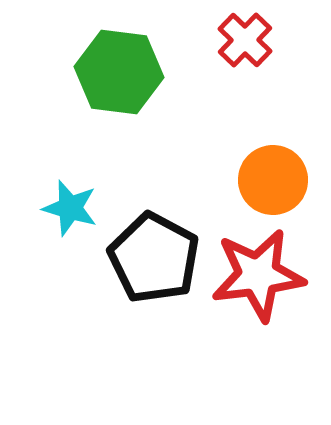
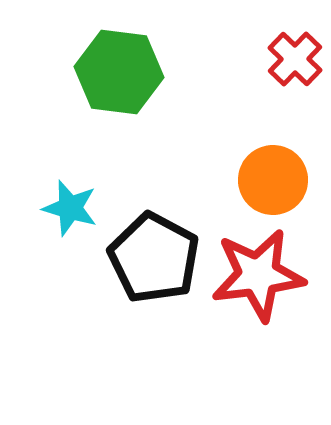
red cross: moved 50 px right, 19 px down
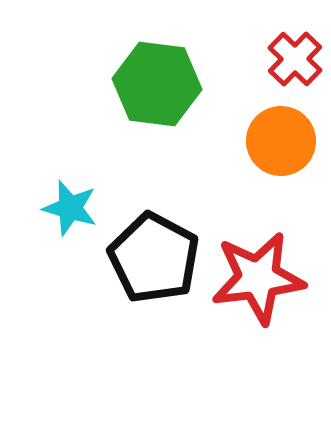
green hexagon: moved 38 px right, 12 px down
orange circle: moved 8 px right, 39 px up
red star: moved 3 px down
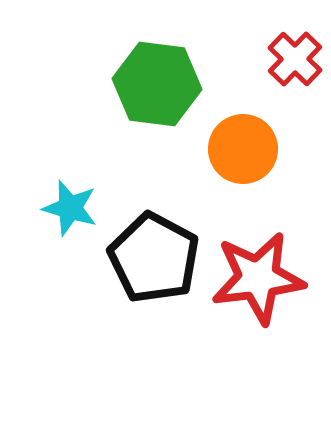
orange circle: moved 38 px left, 8 px down
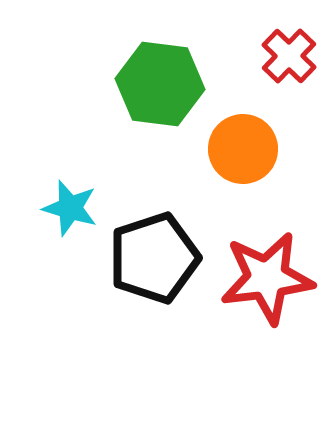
red cross: moved 6 px left, 3 px up
green hexagon: moved 3 px right
black pentagon: rotated 26 degrees clockwise
red star: moved 9 px right
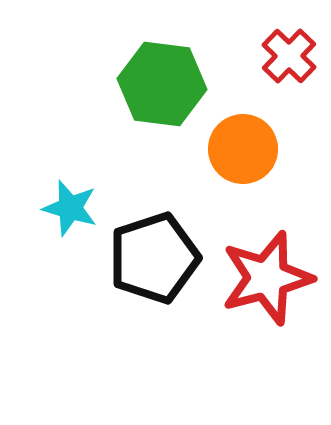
green hexagon: moved 2 px right
red star: rotated 8 degrees counterclockwise
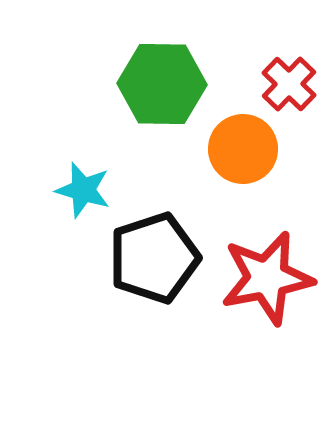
red cross: moved 28 px down
green hexagon: rotated 6 degrees counterclockwise
cyan star: moved 13 px right, 18 px up
red star: rotated 4 degrees clockwise
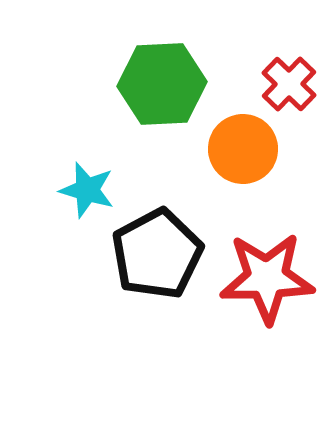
green hexagon: rotated 4 degrees counterclockwise
cyan star: moved 4 px right
black pentagon: moved 3 px right, 4 px up; rotated 10 degrees counterclockwise
red star: rotated 10 degrees clockwise
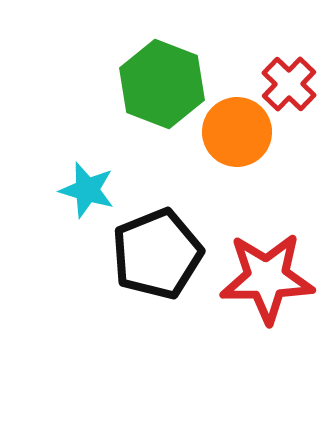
green hexagon: rotated 24 degrees clockwise
orange circle: moved 6 px left, 17 px up
black pentagon: rotated 6 degrees clockwise
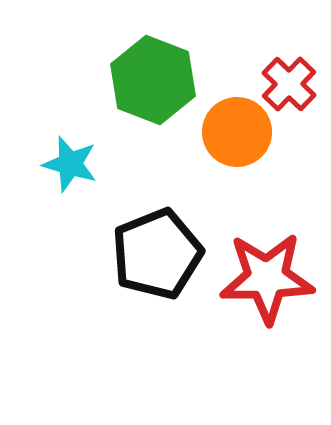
green hexagon: moved 9 px left, 4 px up
cyan star: moved 17 px left, 26 px up
